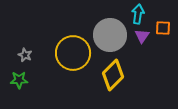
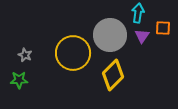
cyan arrow: moved 1 px up
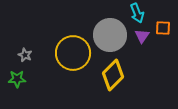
cyan arrow: moved 1 px left; rotated 150 degrees clockwise
green star: moved 2 px left, 1 px up
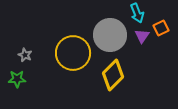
orange square: moved 2 px left; rotated 28 degrees counterclockwise
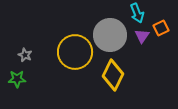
yellow circle: moved 2 px right, 1 px up
yellow diamond: rotated 20 degrees counterclockwise
